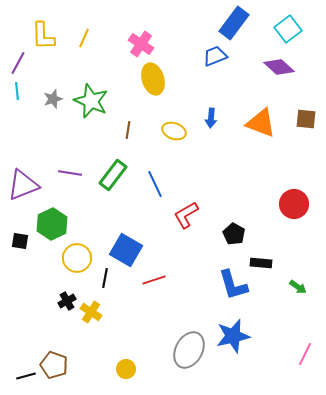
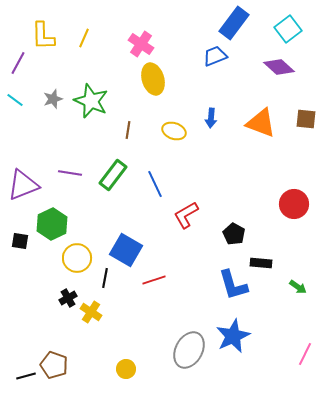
cyan line at (17, 91): moved 2 px left, 9 px down; rotated 48 degrees counterclockwise
black cross at (67, 301): moved 1 px right, 3 px up
blue star at (233, 336): rotated 12 degrees counterclockwise
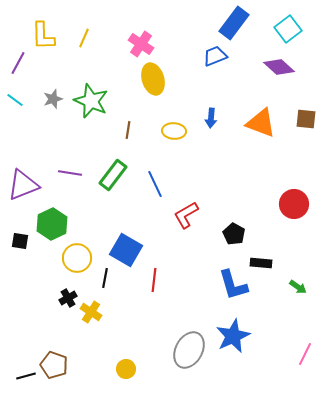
yellow ellipse at (174, 131): rotated 15 degrees counterclockwise
red line at (154, 280): rotated 65 degrees counterclockwise
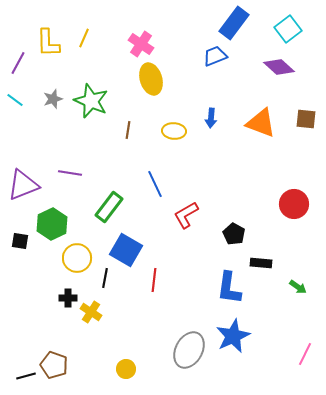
yellow L-shape at (43, 36): moved 5 px right, 7 px down
yellow ellipse at (153, 79): moved 2 px left
green rectangle at (113, 175): moved 4 px left, 32 px down
blue L-shape at (233, 285): moved 4 px left, 3 px down; rotated 24 degrees clockwise
black cross at (68, 298): rotated 30 degrees clockwise
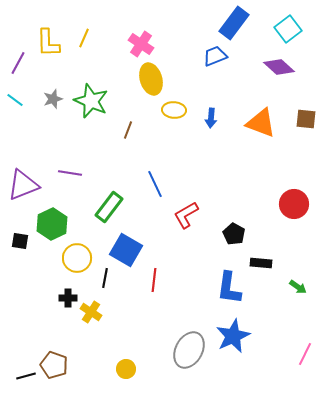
brown line at (128, 130): rotated 12 degrees clockwise
yellow ellipse at (174, 131): moved 21 px up
